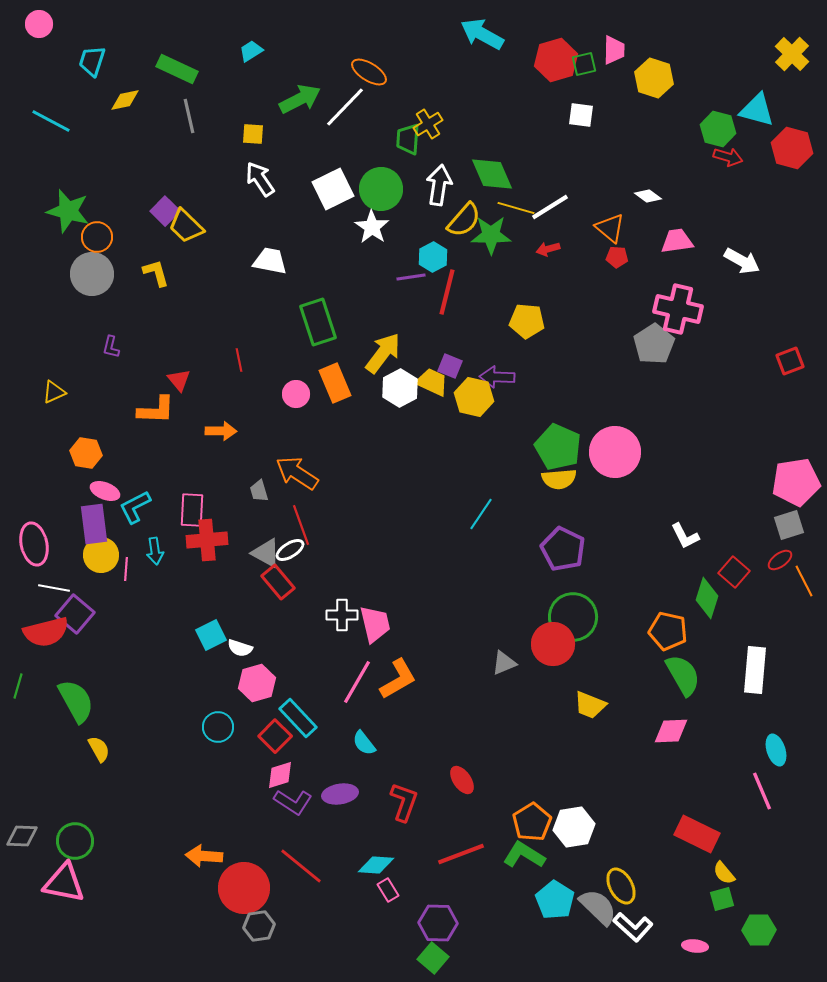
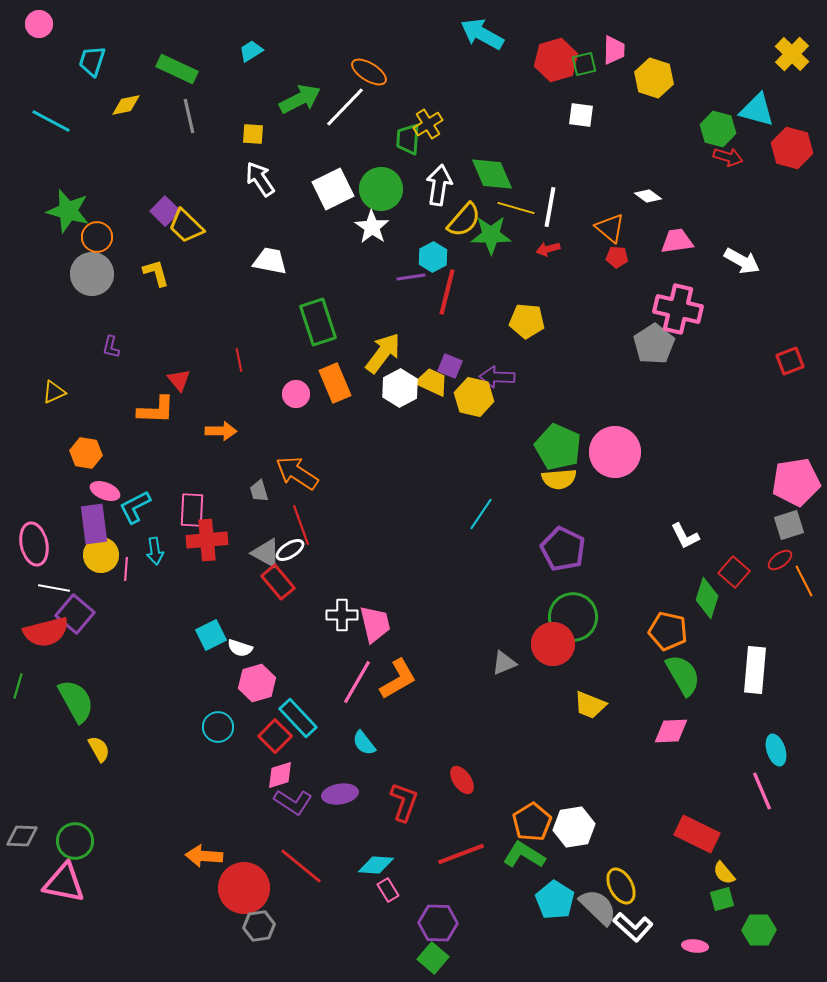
yellow diamond at (125, 100): moved 1 px right, 5 px down
white line at (550, 207): rotated 48 degrees counterclockwise
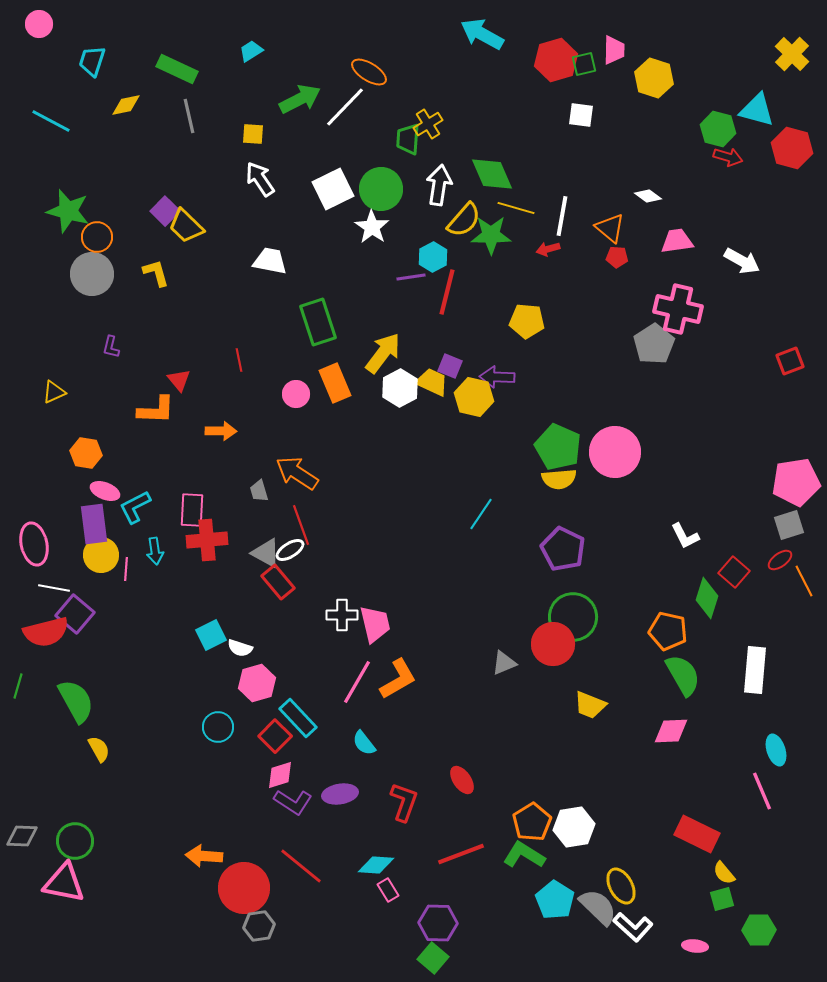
white line at (550, 207): moved 12 px right, 9 px down
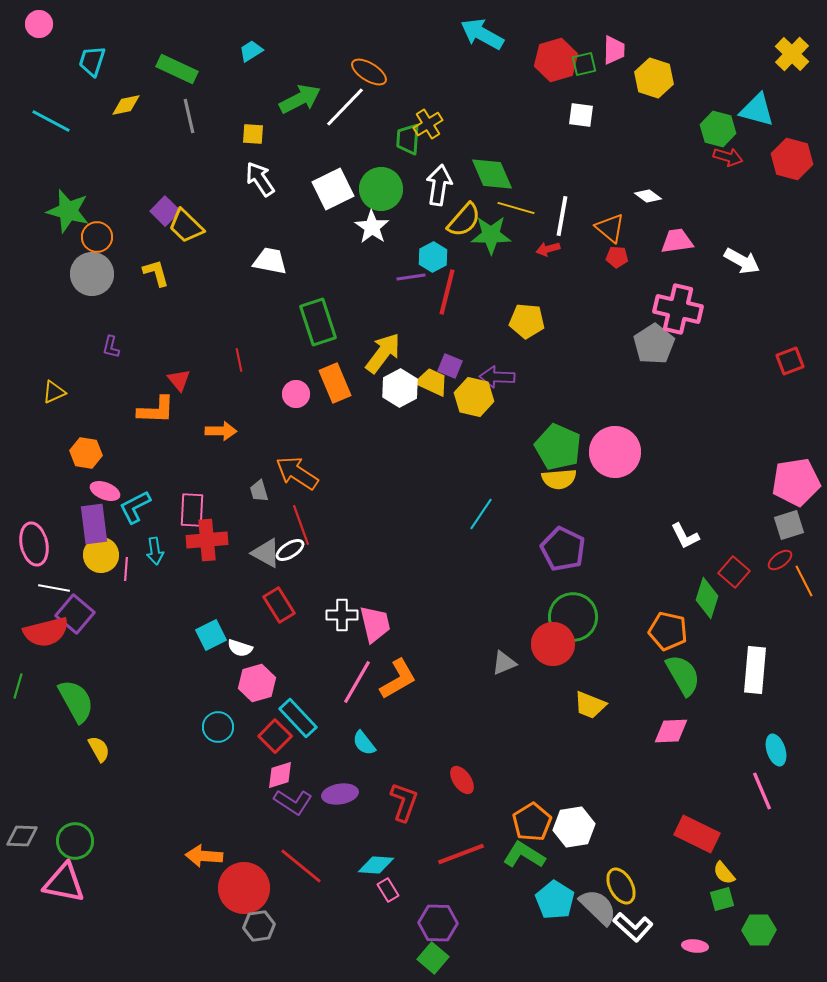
red hexagon at (792, 148): moved 11 px down
red rectangle at (278, 582): moved 1 px right, 23 px down; rotated 8 degrees clockwise
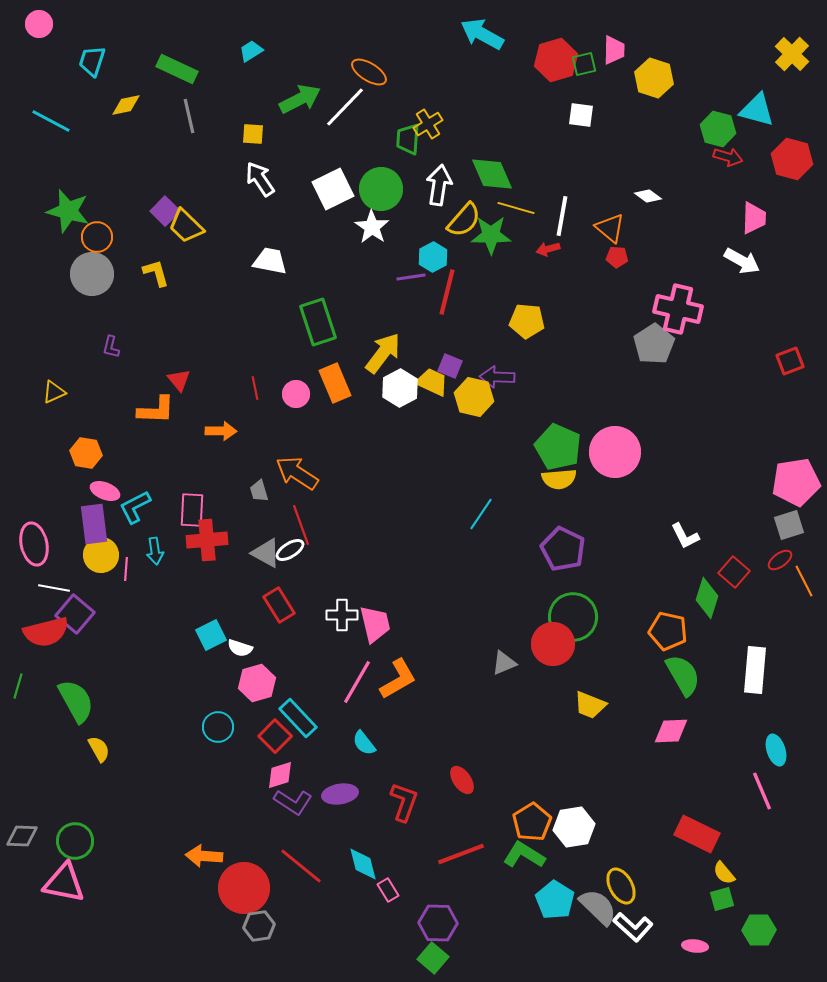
pink trapezoid at (677, 241): moved 77 px right, 23 px up; rotated 100 degrees clockwise
red line at (239, 360): moved 16 px right, 28 px down
cyan diamond at (376, 865): moved 13 px left, 1 px up; rotated 72 degrees clockwise
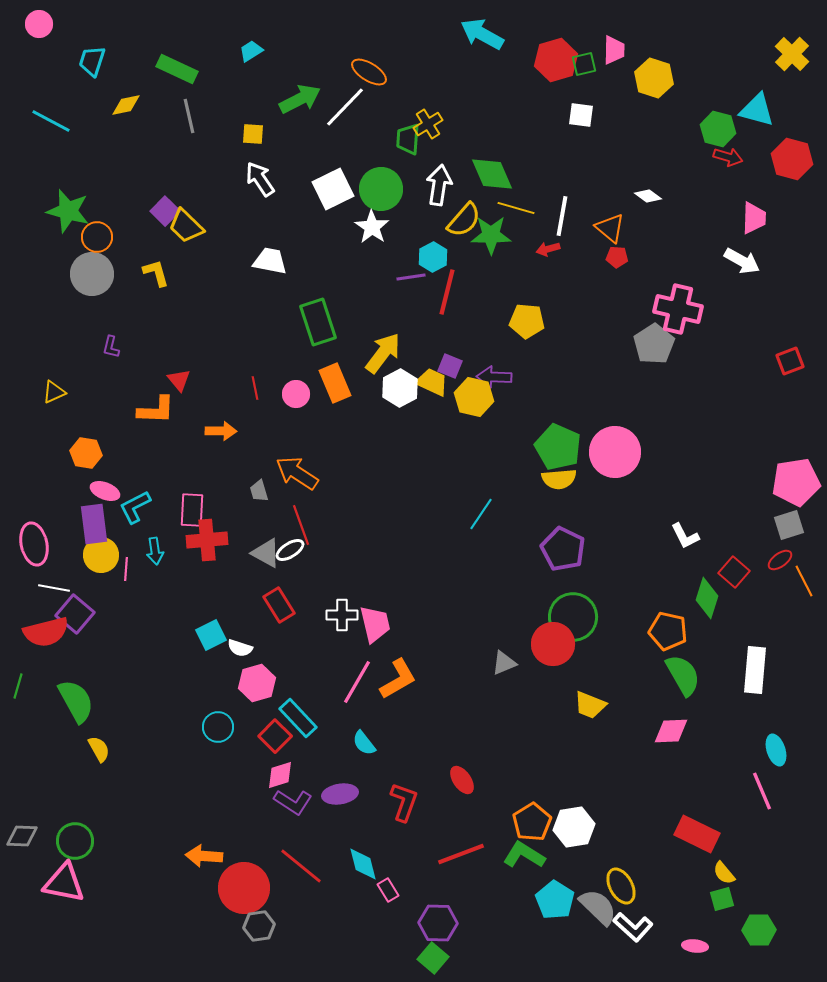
purple arrow at (497, 377): moved 3 px left
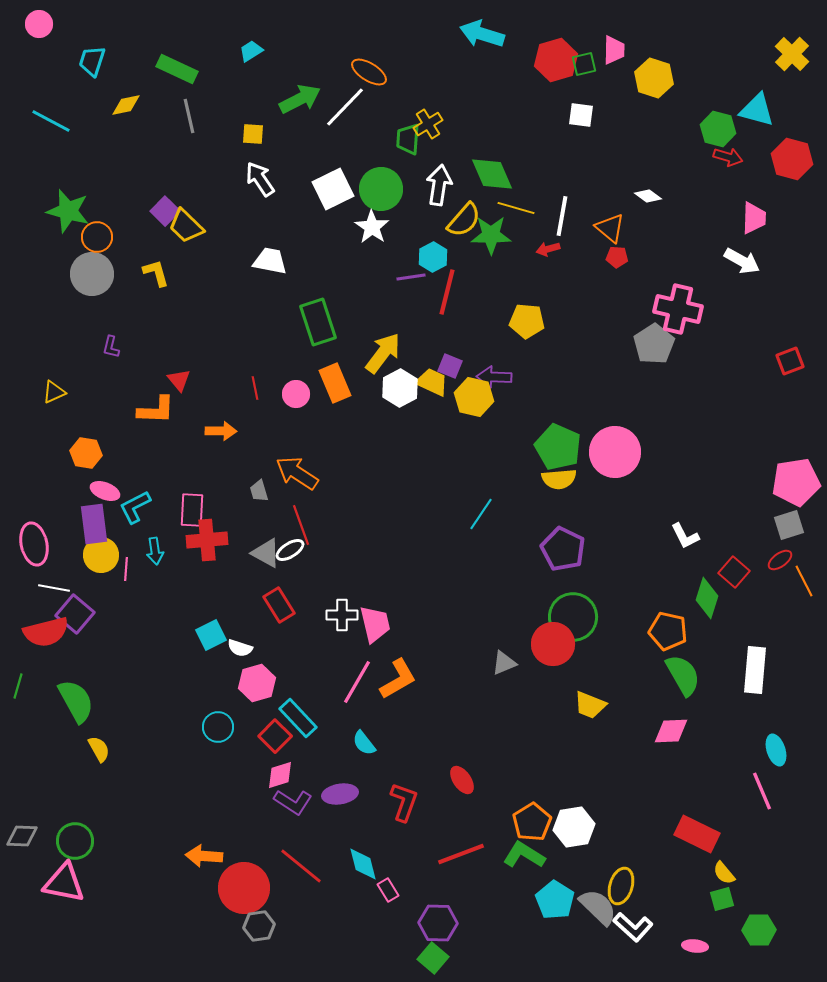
cyan arrow at (482, 34): rotated 12 degrees counterclockwise
yellow ellipse at (621, 886): rotated 45 degrees clockwise
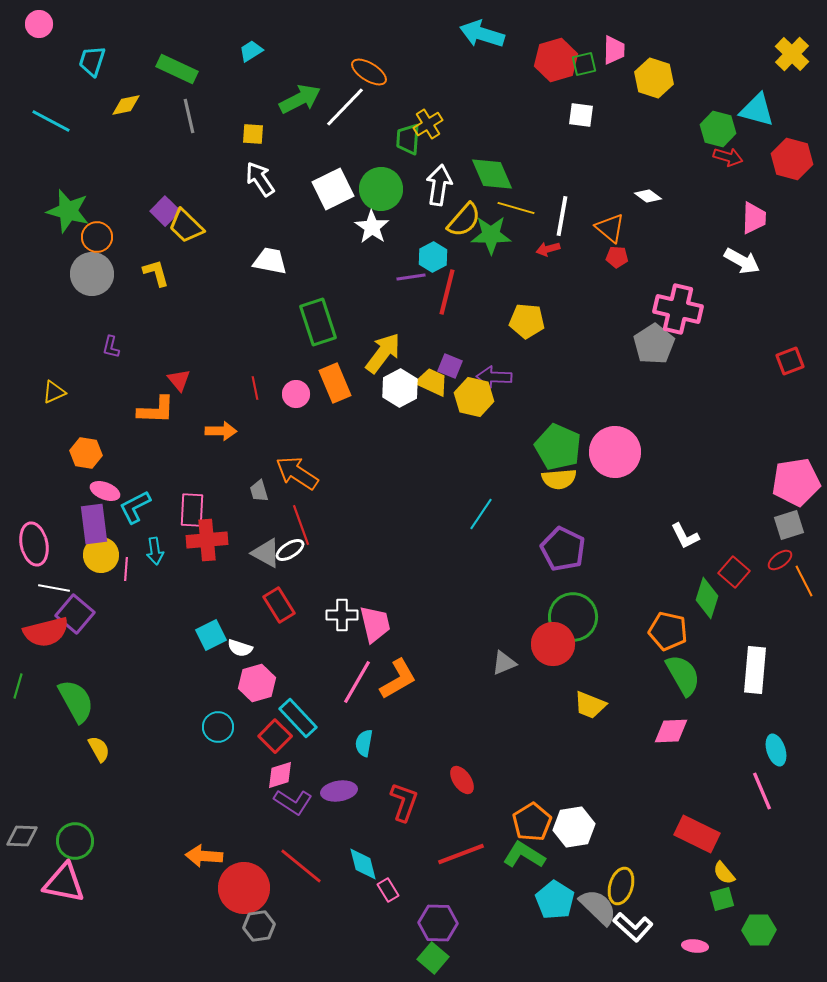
cyan semicircle at (364, 743): rotated 48 degrees clockwise
purple ellipse at (340, 794): moved 1 px left, 3 px up
